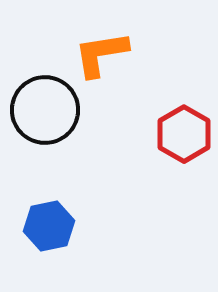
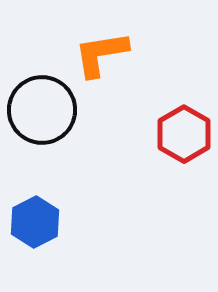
black circle: moved 3 px left
blue hexagon: moved 14 px left, 4 px up; rotated 15 degrees counterclockwise
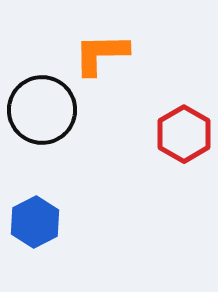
orange L-shape: rotated 8 degrees clockwise
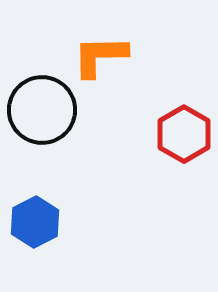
orange L-shape: moved 1 px left, 2 px down
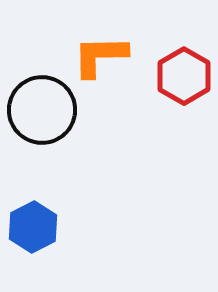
red hexagon: moved 58 px up
blue hexagon: moved 2 px left, 5 px down
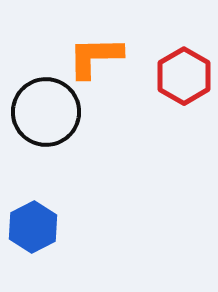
orange L-shape: moved 5 px left, 1 px down
black circle: moved 4 px right, 2 px down
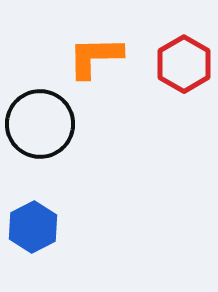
red hexagon: moved 12 px up
black circle: moved 6 px left, 12 px down
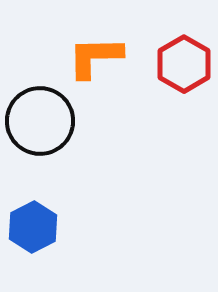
black circle: moved 3 px up
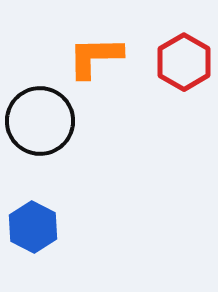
red hexagon: moved 2 px up
blue hexagon: rotated 6 degrees counterclockwise
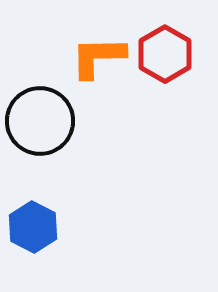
orange L-shape: moved 3 px right
red hexagon: moved 19 px left, 8 px up
